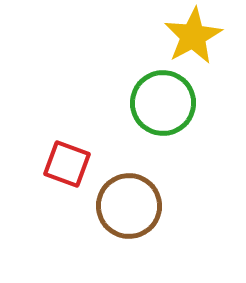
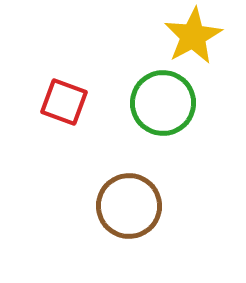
red square: moved 3 px left, 62 px up
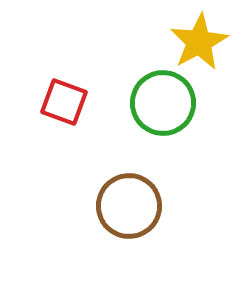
yellow star: moved 6 px right, 6 px down
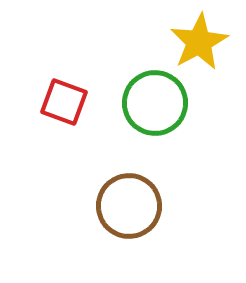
green circle: moved 8 px left
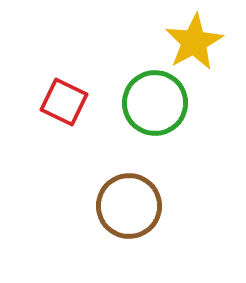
yellow star: moved 5 px left
red square: rotated 6 degrees clockwise
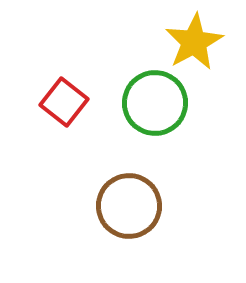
red square: rotated 12 degrees clockwise
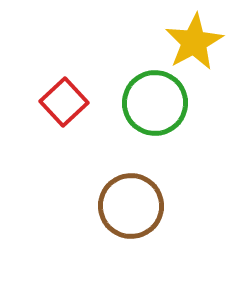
red square: rotated 9 degrees clockwise
brown circle: moved 2 px right
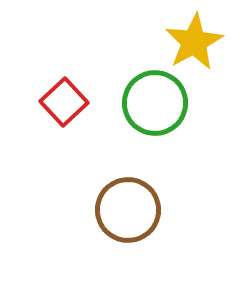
brown circle: moved 3 px left, 4 px down
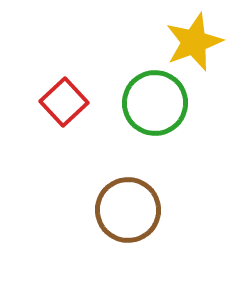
yellow star: rotated 8 degrees clockwise
